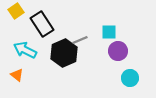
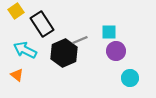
purple circle: moved 2 px left
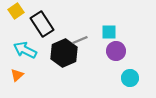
orange triangle: rotated 40 degrees clockwise
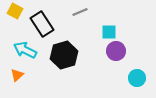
yellow square: moved 1 px left; rotated 28 degrees counterclockwise
gray line: moved 28 px up
black hexagon: moved 2 px down; rotated 8 degrees clockwise
cyan circle: moved 7 px right
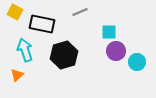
yellow square: moved 1 px down
black rectangle: rotated 45 degrees counterclockwise
cyan arrow: rotated 45 degrees clockwise
cyan circle: moved 16 px up
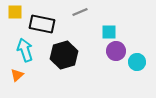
yellow square: rotated 28 degrees counterclockwise
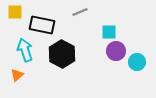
black rectangle: moved 1 px down
black hexagon: moved 2 px left, 1 px up; rotated 16 degrees counterclockwise
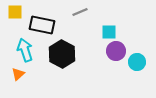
orange triangle: moved 1 px right, 1 px up
